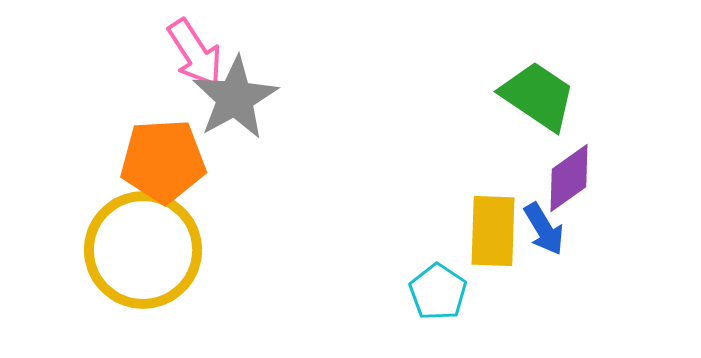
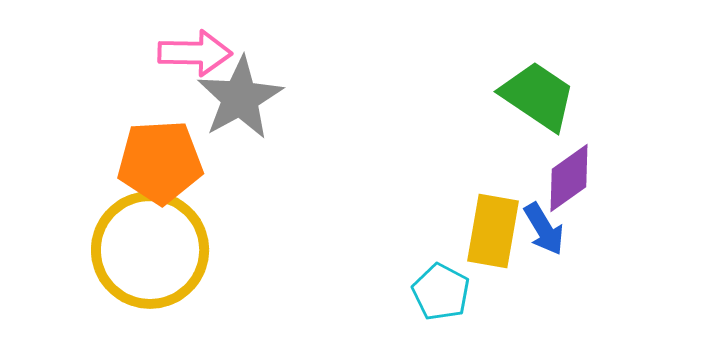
pink arrow: rotated 56 degrees counterclockwise
gray star: moved 5 px right
orange pentagon: moved 3 px left, 1 px down
yellow rectangle: rotated 8 degrees clockwise
yellow circle: moved 7 px right
cyan pentagon: moved 3 px right; rotated 6 degrees counterclockwise
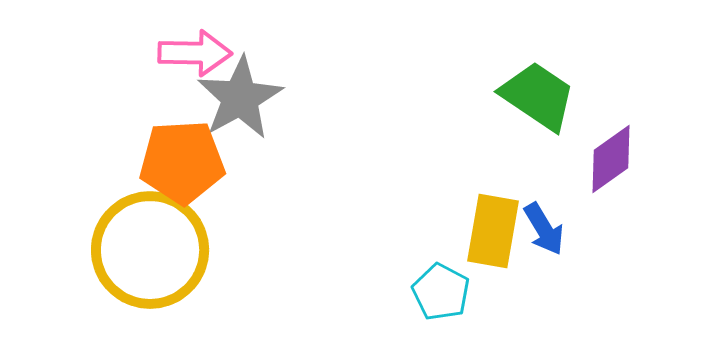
orange pentagon: moved 22 px right
purple diamond: moved 42 px right, 19 px up
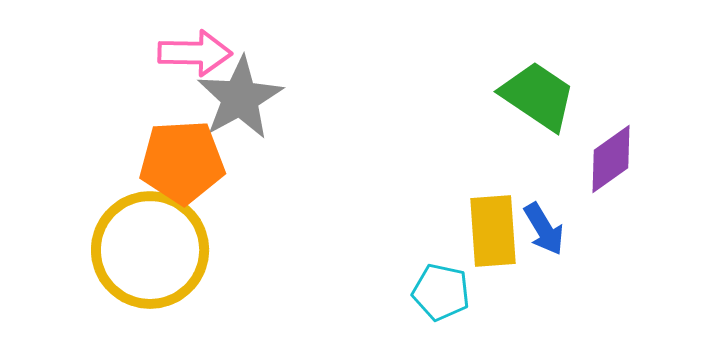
yellow rectangle: rotated 14 degrees counterclockwise
cyan pentagon: rotated 16 degrees counterclockwise
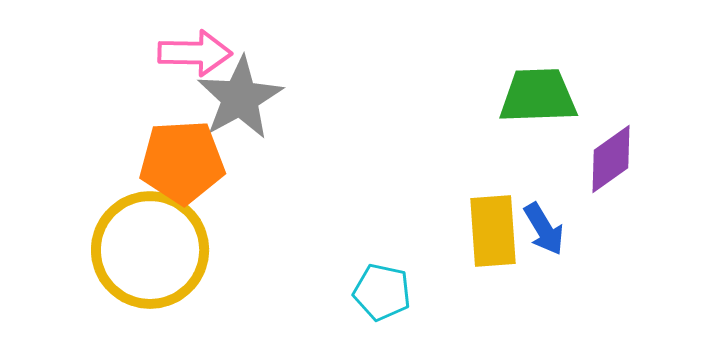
green trapezoid: rotated 36 degrees counterclockwise
cyan pentagon: moved 59 px left
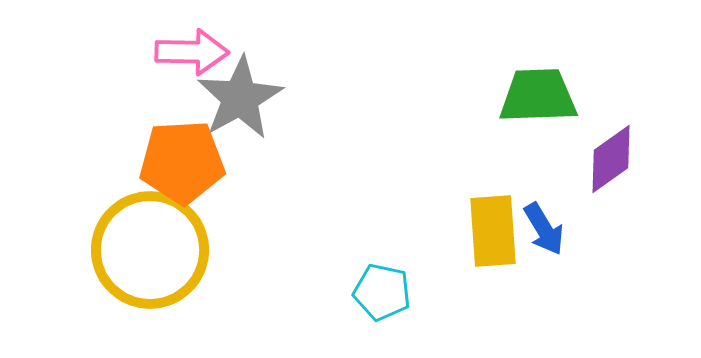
pink arrow: moved 3 px left, 1 px up
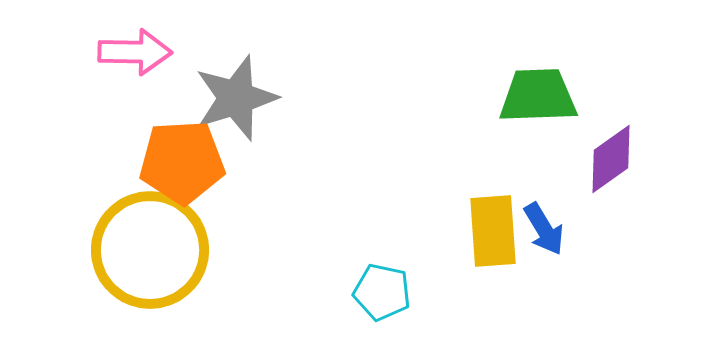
pink arrow: moved 57 px left
gray star: moved 4 px left; rotated 12 degrees clockwise
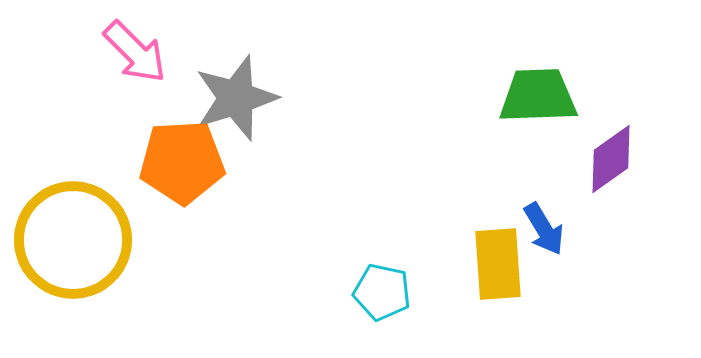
pink arrow: rotated 44 degrees clockwise
yellow rectangle: moved 5 px right, 33 px down
yellow circle: moved 77 px left, 10 px up
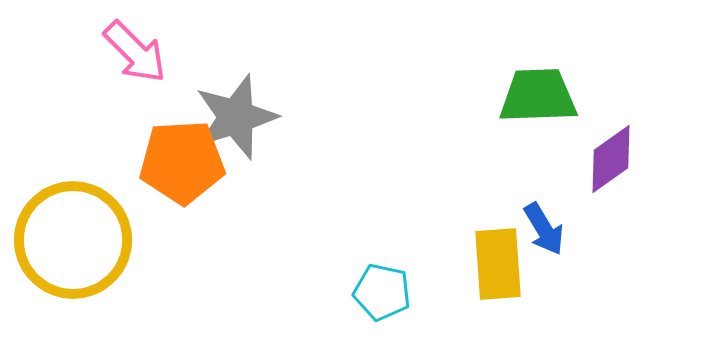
gray star: moved 19 px down
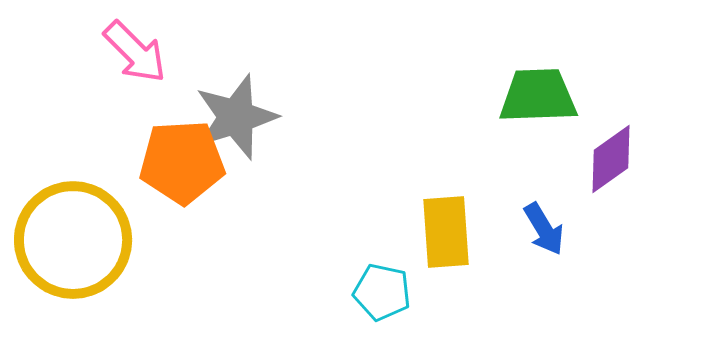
yellow rectangle: moved 52 px left, 32 px up
